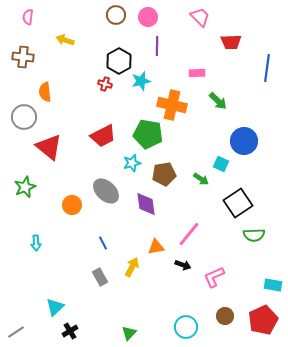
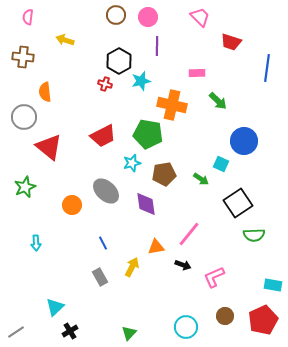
red trapezoid at (231, 42): rotated 20 degrees clockwise
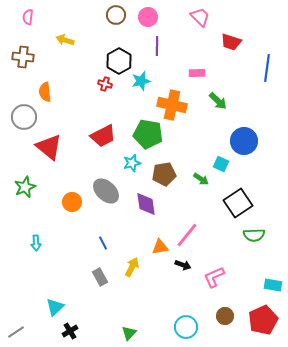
orange circle at (72, 205): moved 3 px up
pink line at (189, 234): moved 2 px left, 1 px down
orange triangle at (156, 247): moved 4 px right
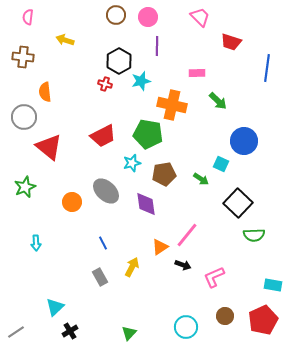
black square at (238, 203): rotated 12 degrees counterclockwise
orange triangle at (160, 247): rotated 24 degrees counterclockwise
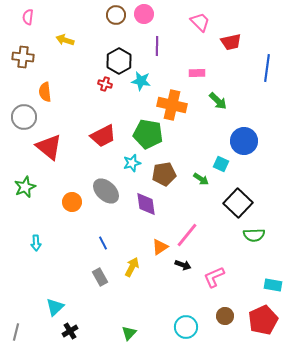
pink circle at (148, 17): moved 4 px left, 3 px up
pink trapezoid at (200, 17): moved 5 px down
red trapezoid at (231, 42): rotated 30 degrees counterclockwise
cyan star at (141, 81): rotated 24 degrees clockwise
gray line at (16, 332): rotated 42 degrees counterclockwise
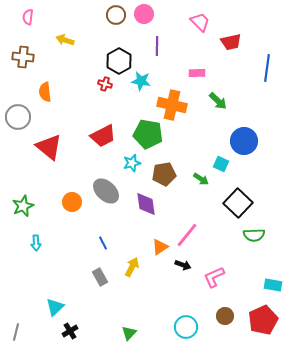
gray circle at (24, 117): moved 6 px left
green star at (25, 187): moved 2 px left, 19 px down
